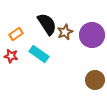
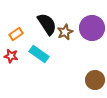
purple circle: moved 7 px up
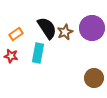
black semicircle: moved 4 px down
cyan rectangle: moved 1 px left, 1 px up; rotated 66 degrees clockwise
brown circle: moved 1 px left, 2 px up
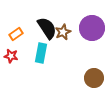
brown star: moved 2 px left
cyan rectangle: moved 3 px right
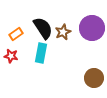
black semicircle: moved 4 px left
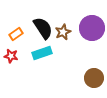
cyan rectangle: moved 1 px right; rotated 60 degrees clockwise
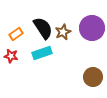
brown circle: moved 1 px left, 1 px up
